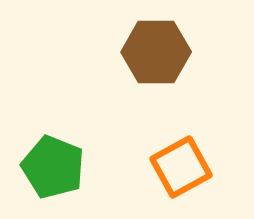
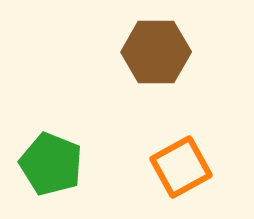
green pentagon: moved 2 px left, 3 px up
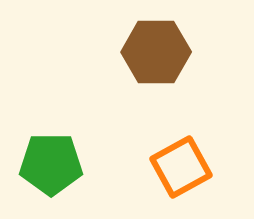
green pentagon: rotated 22 degrees counterclockwise
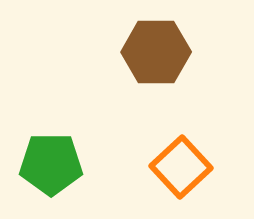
orange square: rotated 14 degrees counterclockwise
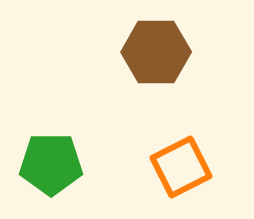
orange square: rotated 16 degrees clockwise
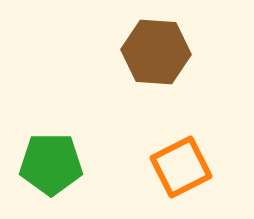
brown hexagon: rotated 4 degrees clockwise
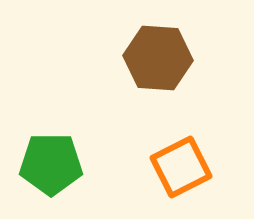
brown hexagon: moved 2 px right, 6 px down
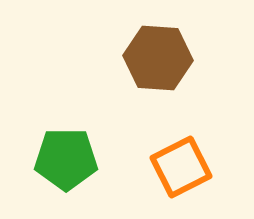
green pentagon: moved 15 px right, 5 px up
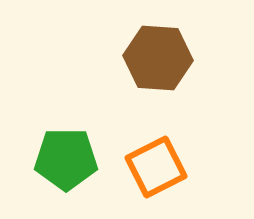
orange square: moved 25 px left
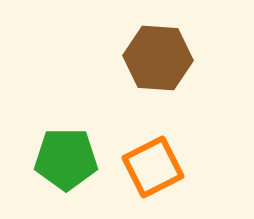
orange square: moved 3 px left
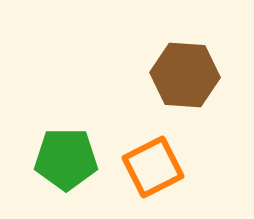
brown hexagon: moved 27 px right, 17 px down
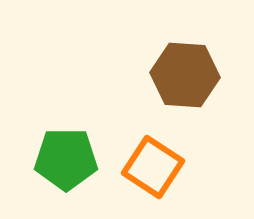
orange square: rotated 30 degrees counterclockwise
